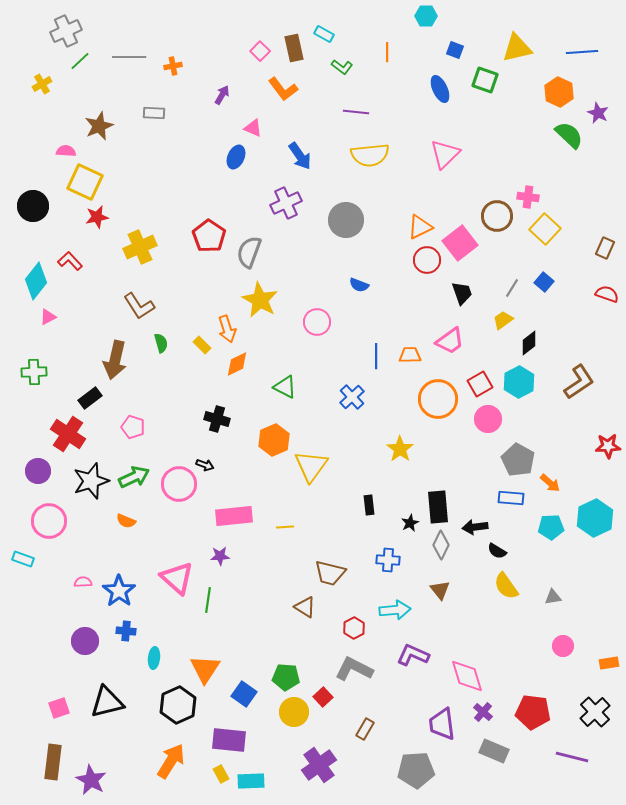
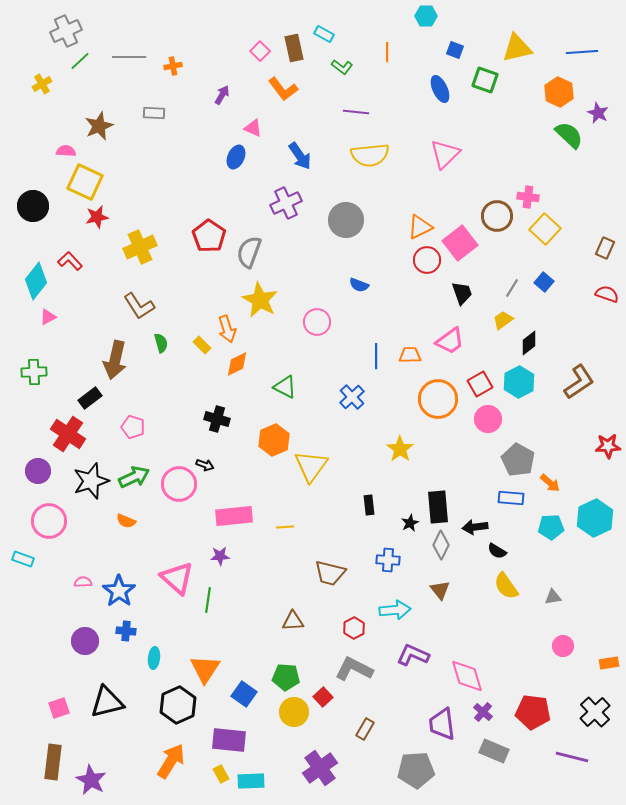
brown triangle at (305, 607): moved 12 px left, 14 px down; rotated 35 degrees counterclockwise
purple cross at (319, 765): moved 1 px right, 3 px down
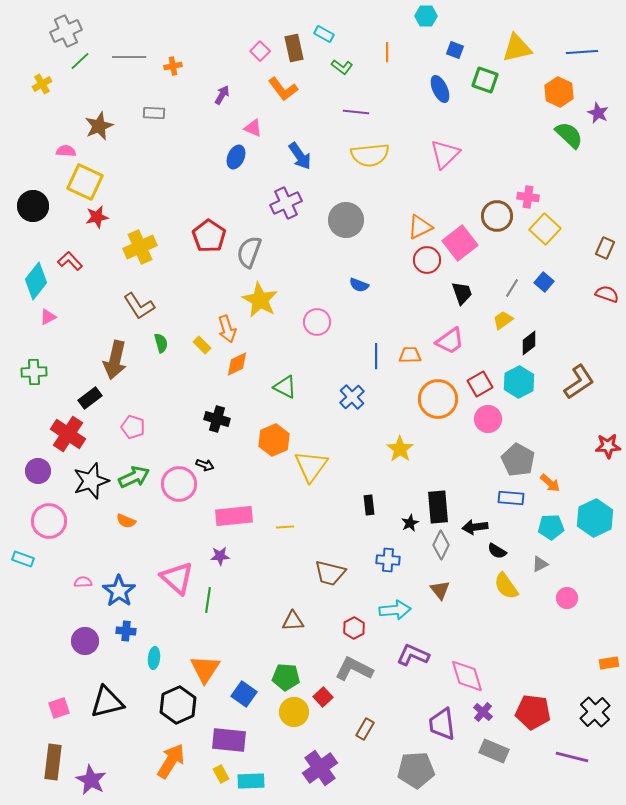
gray triangle at (553, 597): moved 13 px left, 33 px up; rotated 18 degrees counterclockwise
pink circle at (563, 646): moved 4 px right, 48 px up
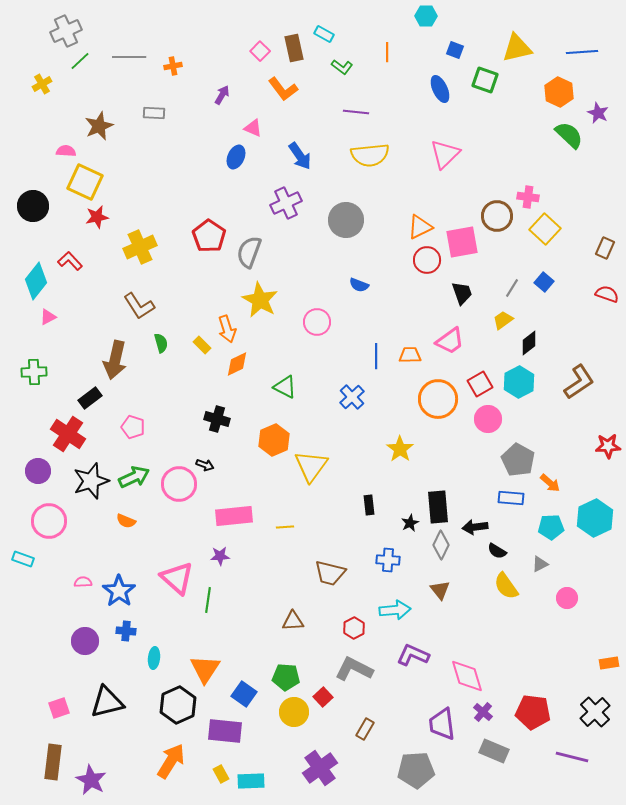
pink square at (460, 243): moved 2 px right, 1 px up; rotated 28 degrees clockwise
purple rectangle at (229, 740): moved 4 px left, 9 px up
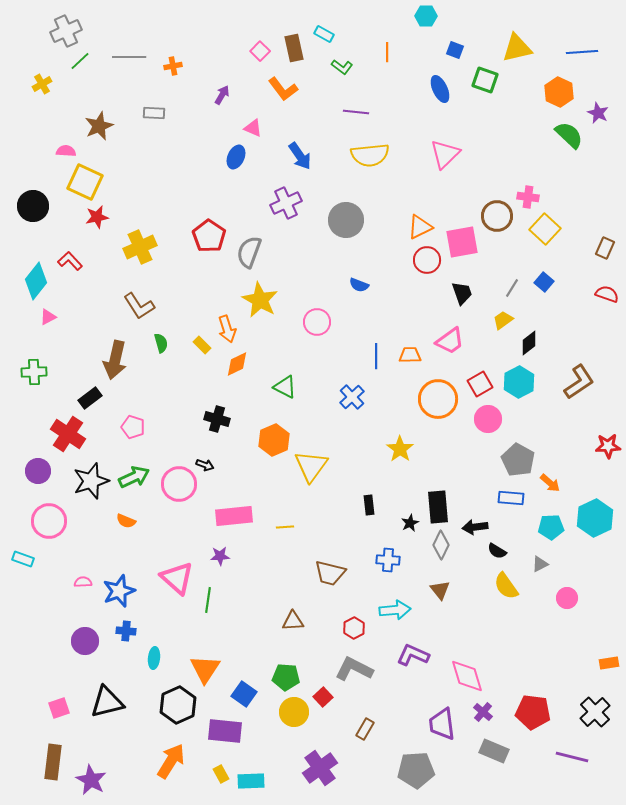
blue star at (119, 591): rotated 16 degrees clockwise
